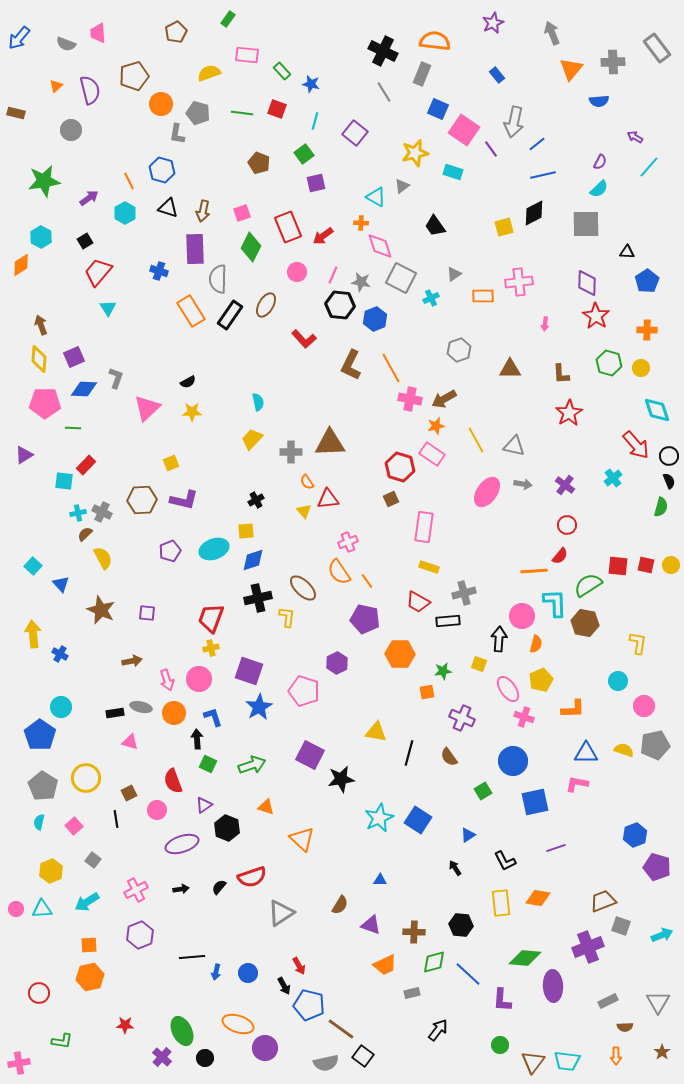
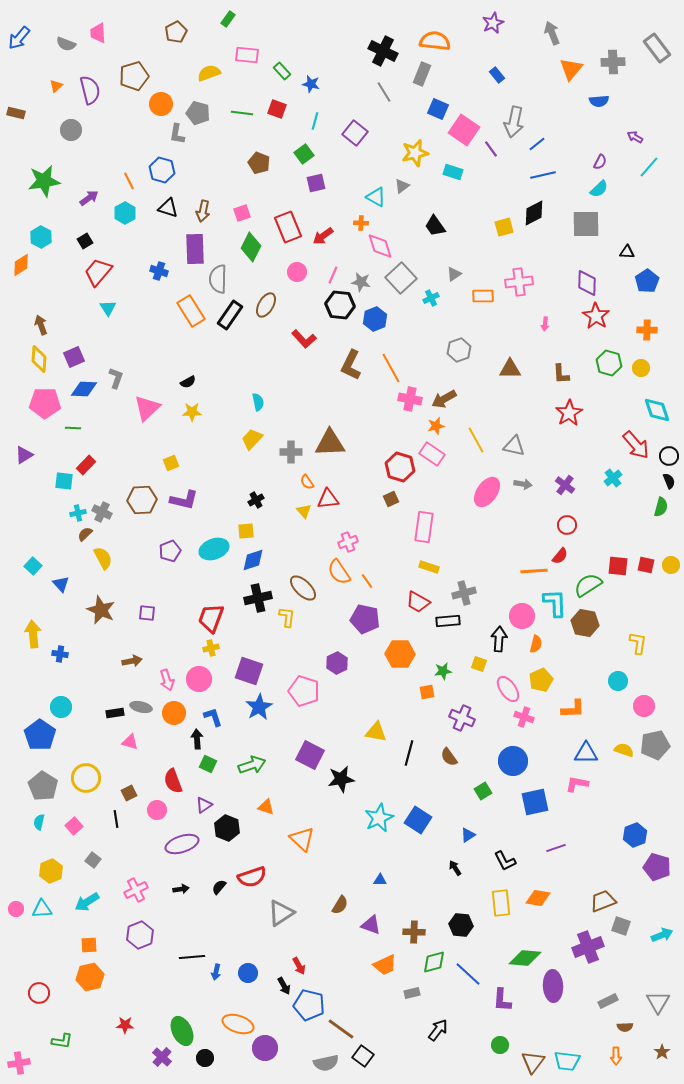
gray square at (401, 278): rotated 20 degrees clockwise
blue cross at (60, 654): rotated 21 degrees counterclockwise
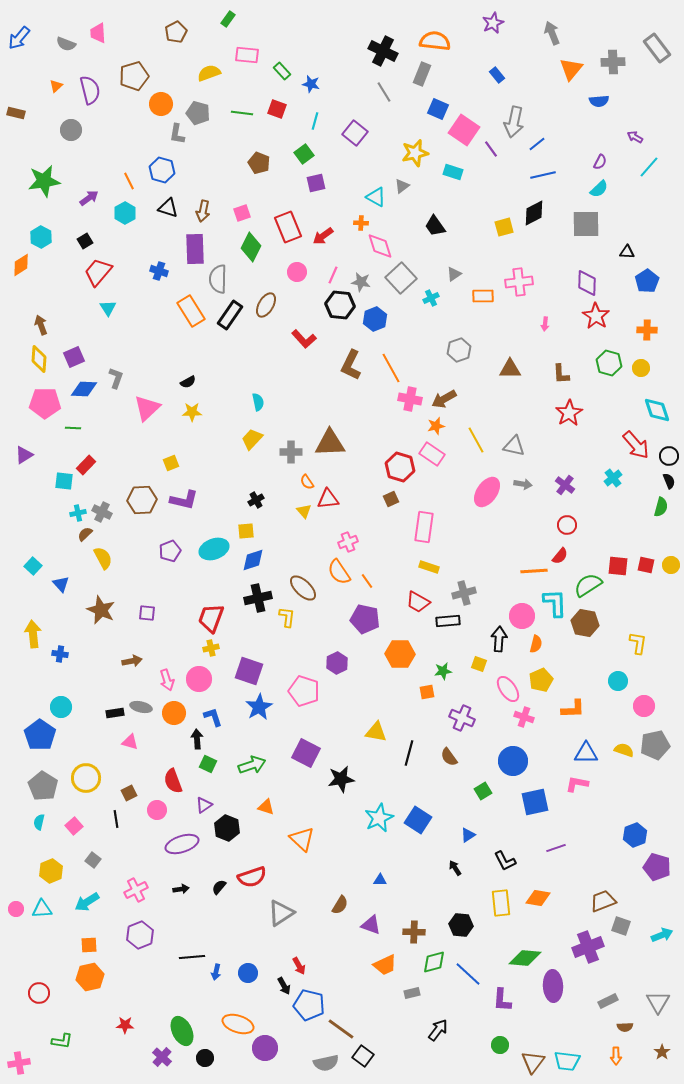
purple square at (310, 755): moved 4 px left, 2 px up
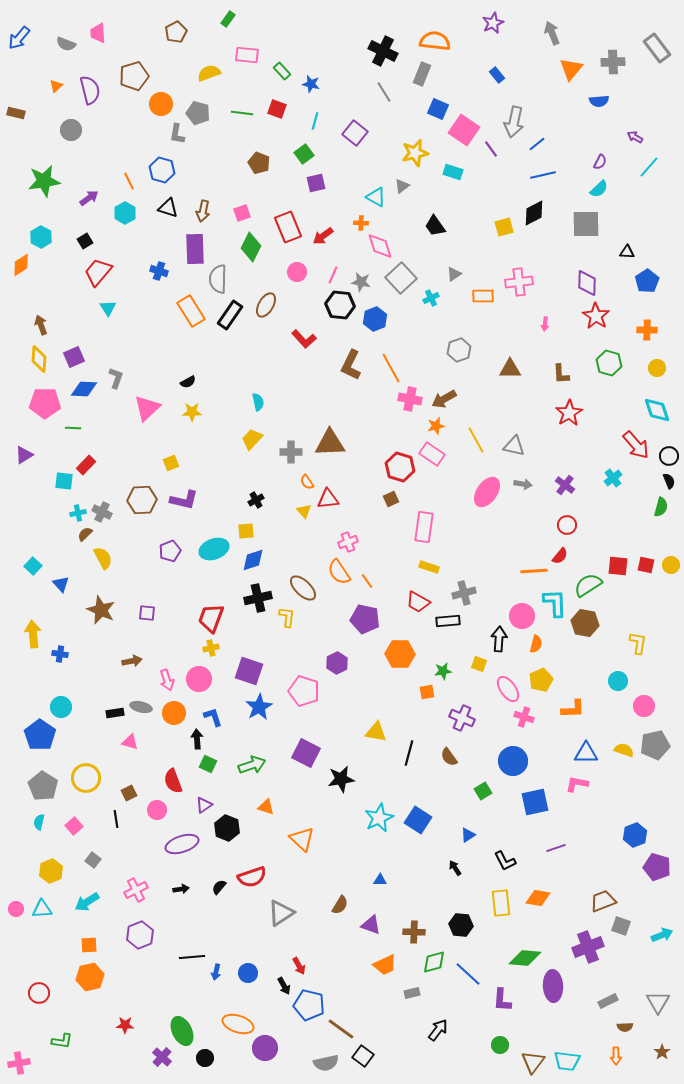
yellow circle at (641, 368): moved 16 px right
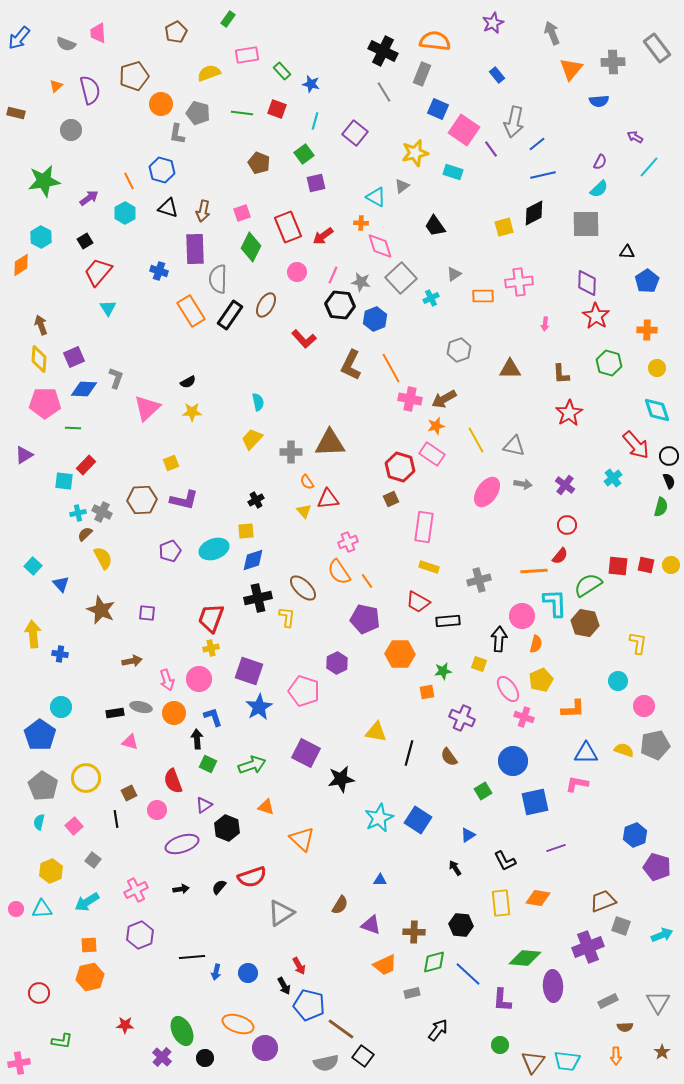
pink rectangle at (247, 55): rotated 15 degrees counterclockwise
gray cross at (464, 593): moved 15 px right, 13 px up
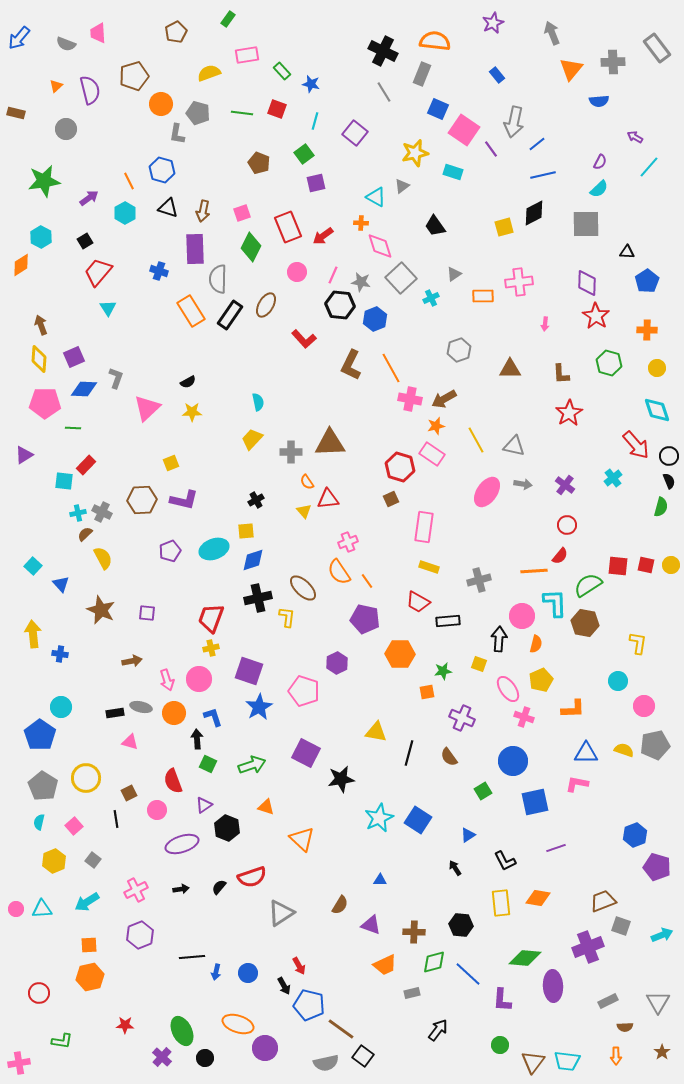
gray circle at (71, 130): moved 5 px left, 1 px up
yellow hexagon at (51, 871): moved 3 px right, 10 px up
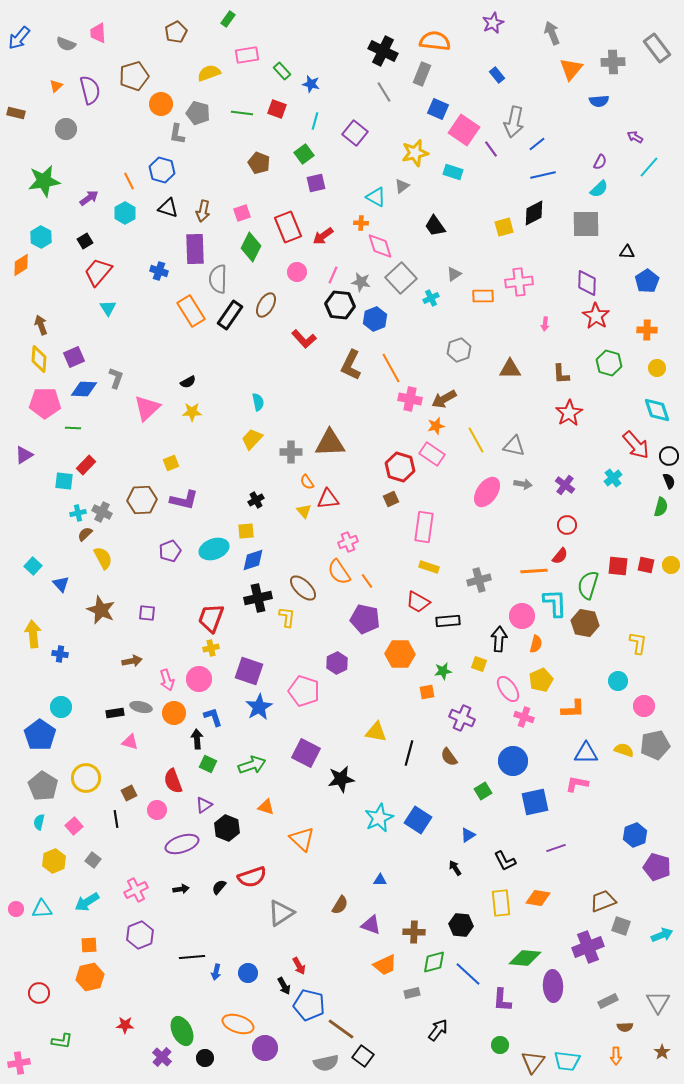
green semicircle at (588, 585): rotated 40 degrees counterclockwise
